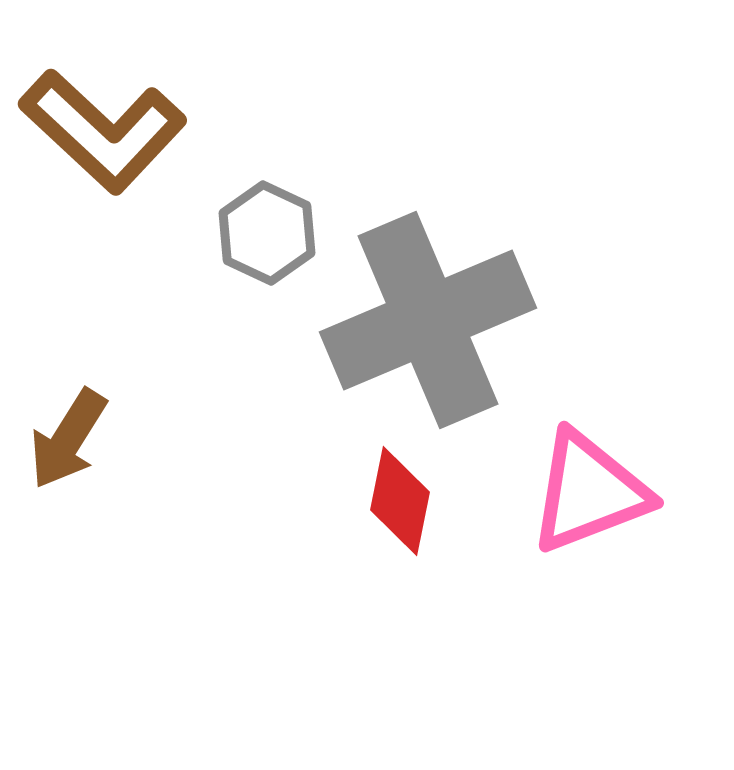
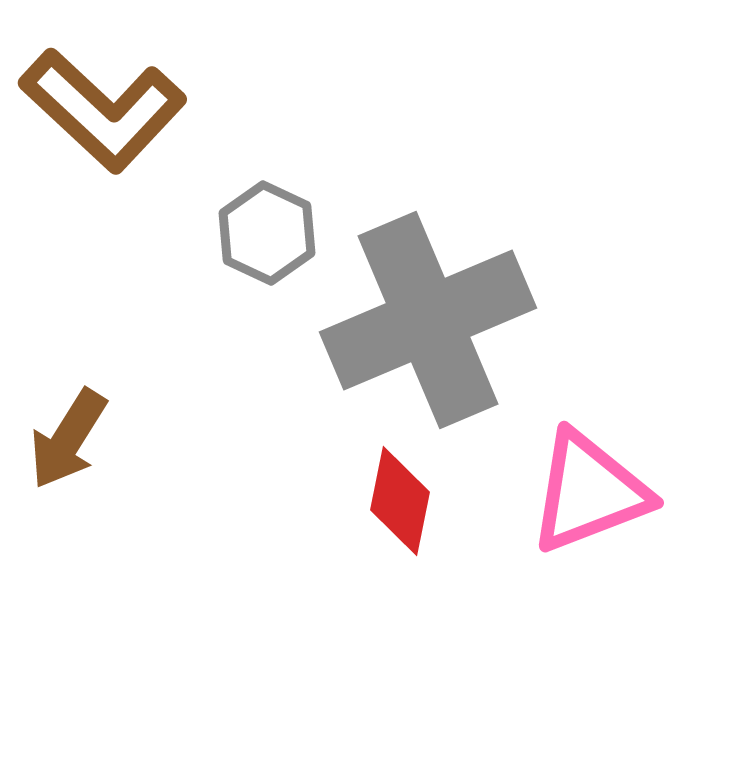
brown L-shape: moved 21 px up
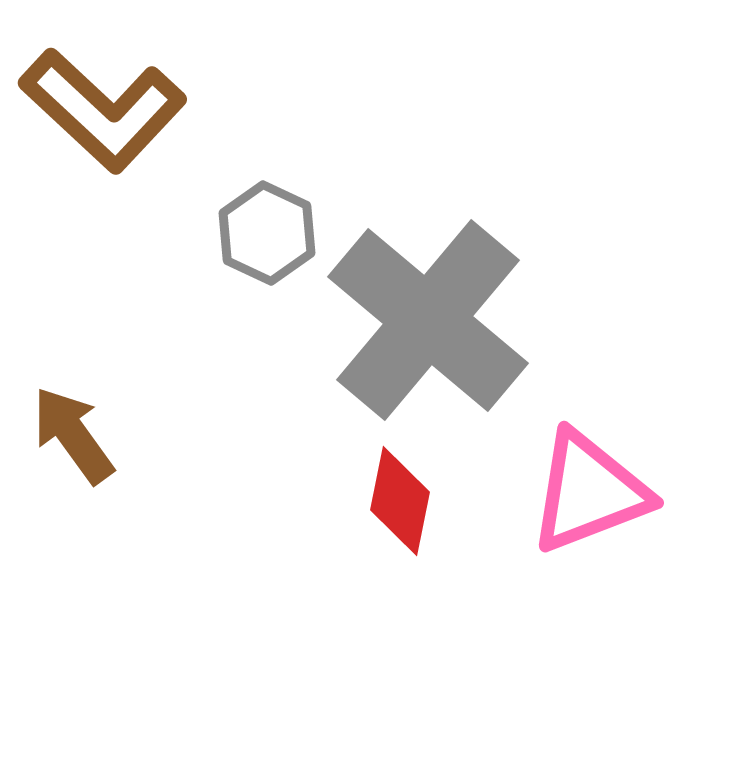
gray cross: rotated 27 degrees counterclockwise
brown arrow: moved 5 px right, 4 px up; rotated 112 degrees clockwise
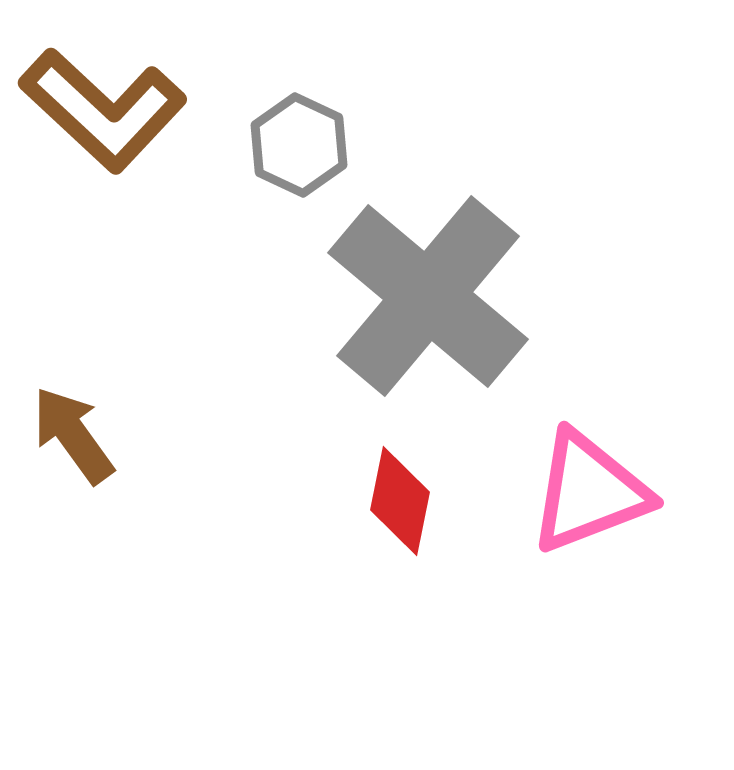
gray hexagon: moved 32 px right, 88 px up
gray cross: moved 24 px up
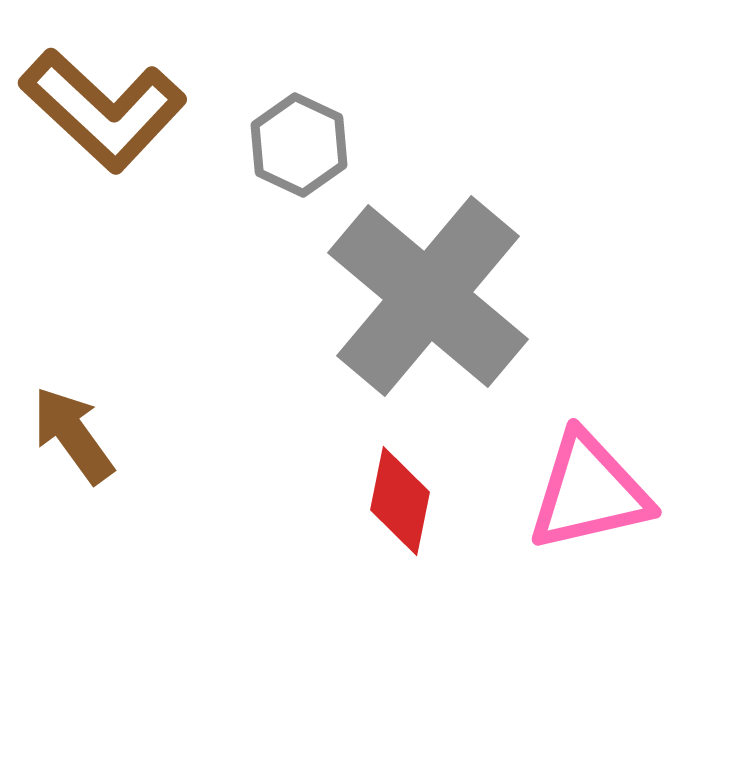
pink triangle: rotated 8 degrees clockwise
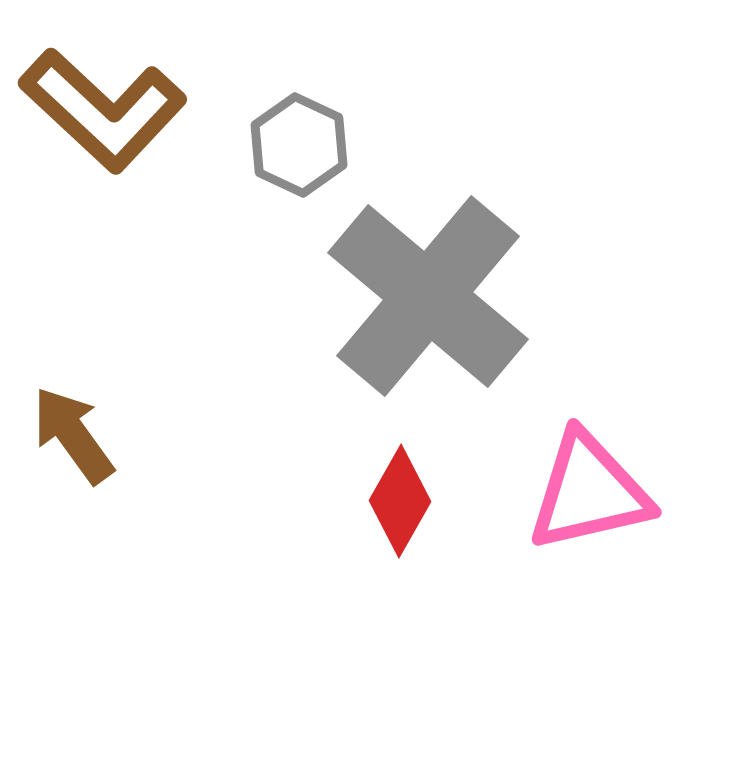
red diamond: rotated 18 degrees clockwise
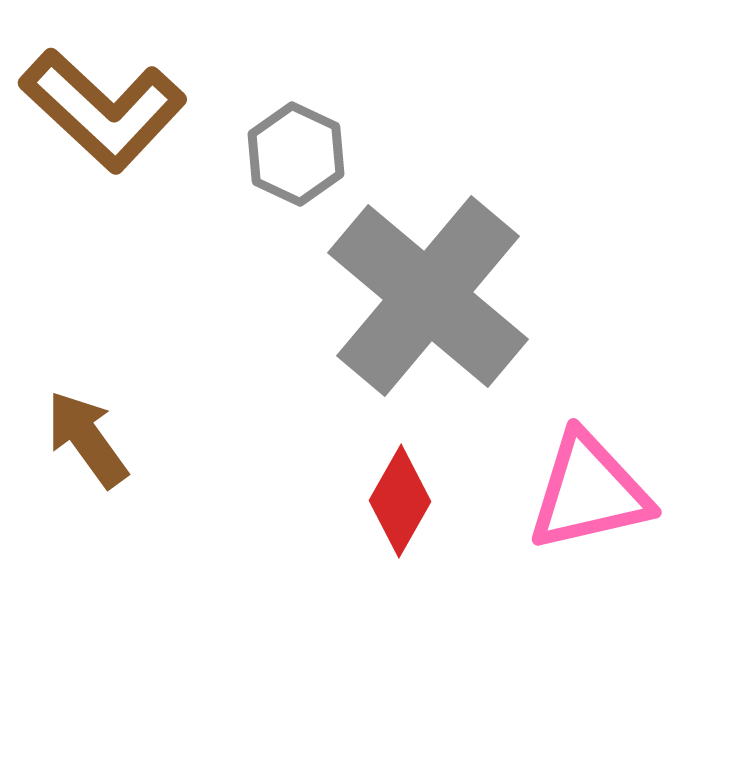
gray hexagon: moved 3 px left, 9 px down
brown arrow: moved 14 px right, 4 px down
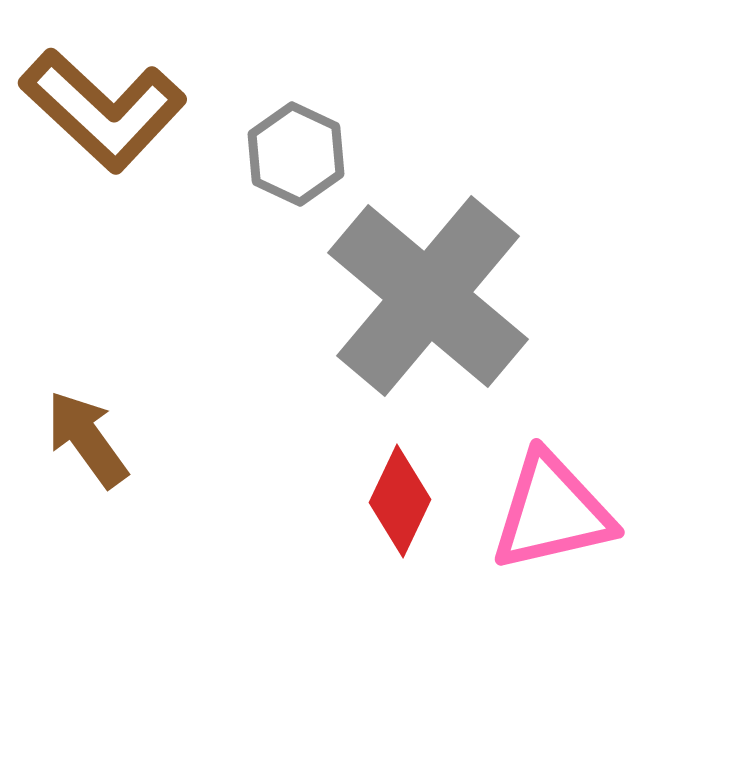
pink triangle: moved 37 px left, 20 px down
red diamond: rotated 4 degrees counterclockwise
